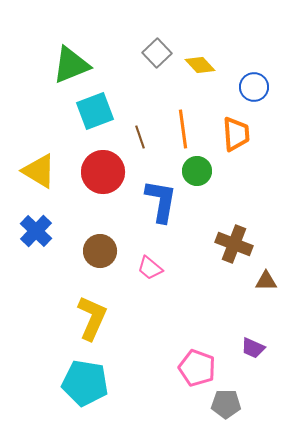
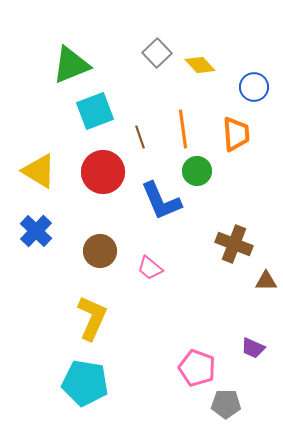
blue L-shape: rotated 147 degrees clockwise
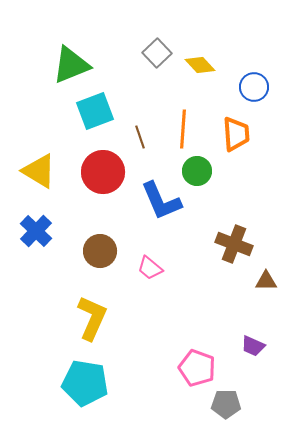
orange line: rotated 12 degrees clockwise
purple trapezoid: moved 2 px up
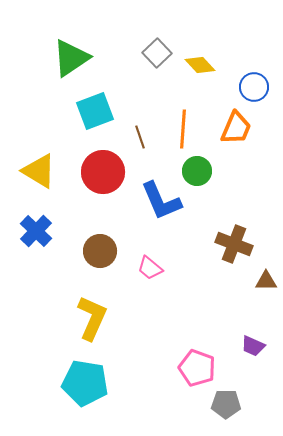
green triangle: moved 7 px up; rotated 12 degrees counterclockwise
orange trapezoid: moved 6 px up; rotated 27 degrees clockwise
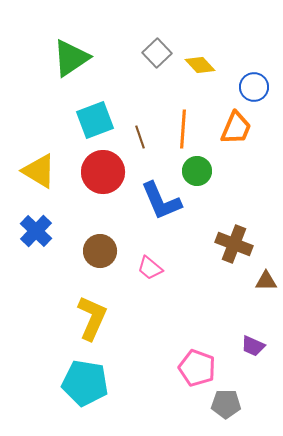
cyan square: moved 9 px down
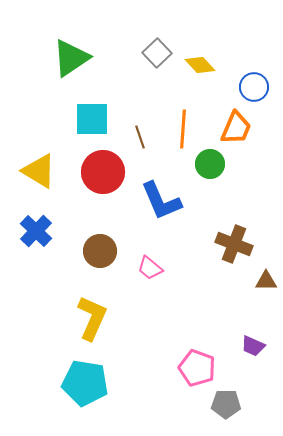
cyan square: moved 3 px left, 1 px up; rotated 21 degrees clockwise
green circle: moved 13 px right, 7 px up
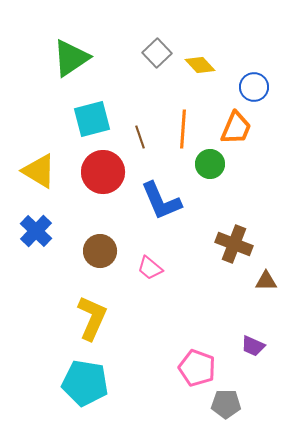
cyan square: rotated 15 degrees counterclockwise
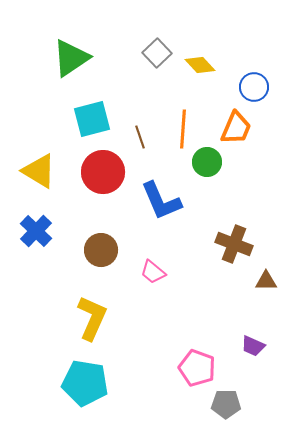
green circle: moved 3 px left, 2 px up
brown circle: moved 1 px right, 1 px up
pink trapezoid: moved 3 px right, 4 px down
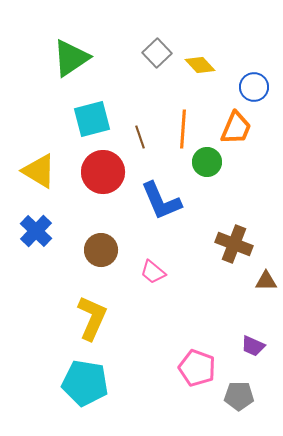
gray pentagon: moved 13 px right, 8 px up
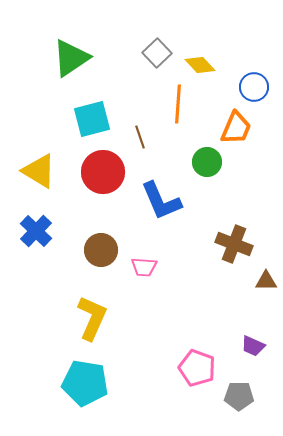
orange line: moved 5 px left, 25 px up
pink trapezoid: moved 9 px left, 5 px up; rotated 36 degrees counterclockwise
